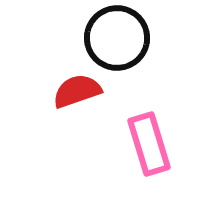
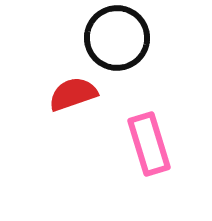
red semicircle: moved 4 px left, 3 px down
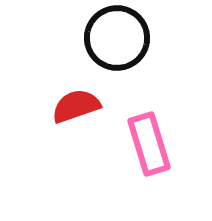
red semicircle: moved 3 px right, 12 px down
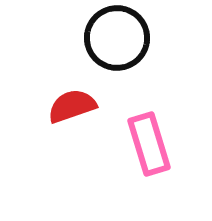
red semicircle: moved 4 px left
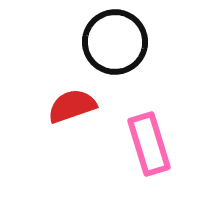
black circle: moved 2 px left, 4 px down
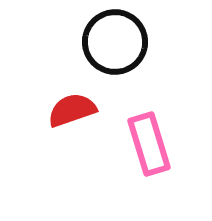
red semicircle: moved 4 px down
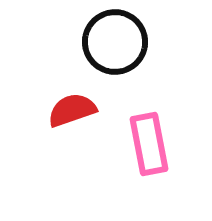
pink rectangle: rotated 6 degrees clockwise
